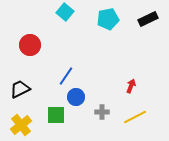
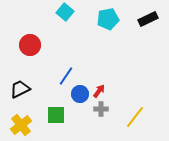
red arrow: moved 32 px left, 5 px down; rotated 16 degrees clockwise
blue circle: moved 4 px right, 3 px up
gray cross: moved 1 px left, 3 px up
yellow line: rotated 25 degrees counterclockwise
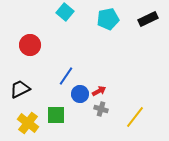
red arrow: rotated 24 degrees clockwise
gray cross: rotated 16 degrees clockwise
yellow cross: moved 7 px right, 2 px up; rotated 15 degrees counterclockwise
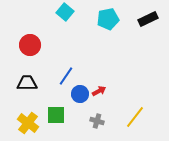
black trapezoid: moved 7 px right, 6 px up; rotated 25 degrees clockwise
gray cross: moved 4 px left, 12 px down
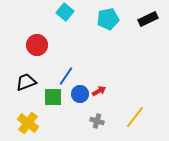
red circle: moved 7 px right
black trapezoid: moved 1 px left, 1 px up; rotated 20 degrees counterclockwise
green square: moved 3 px left, 18 px up
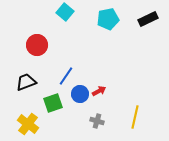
green square: moved 6 px down; rotated 18 degrees counterclockwise
yellow line: rotated 25 degrees counterclockwise
yellow cross: moved 1 px down
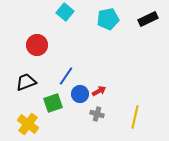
gray cross: moved 7 px up
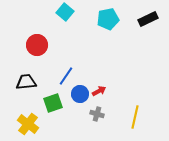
black trapezoid: rotated 15 degrees clockwise
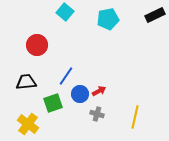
black rectangle: moved 7 px right, 4 px up
